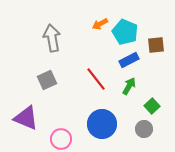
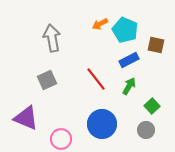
cyan pentagon: moved 2 px up
brown square: rotated 18 degrees clockwise
gray circle: moved 2 px right, 1 px down
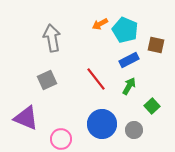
gray circle: moved 12 px left
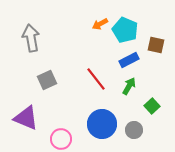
gray arrow: moved 21 px left
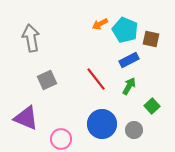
brown square: moved 5 px left, 6 px up
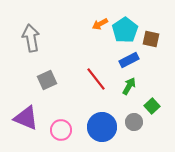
cyan pentagon: rotated 15 degrees clockwise
blue circle: moved 3 px down
gray circle: moved 8 px up
pink circle: moved 9 px up
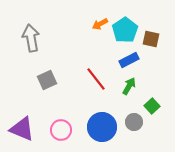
purple triangle: moved 4 px left, 11 px down
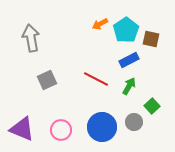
cyan pentagon: moved 1 px right
red line: rotated 25 degrees counterclockwise
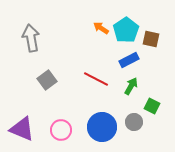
orange arrow: moved 1 px right, 4 px down; rotated 63 degrees clockwise
gray square: rotated 12 degrees counterclockwise
green arrow: moved 2 px right
green square: rotated 21 degrees counterclockwise
